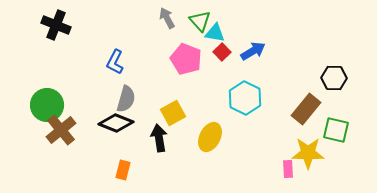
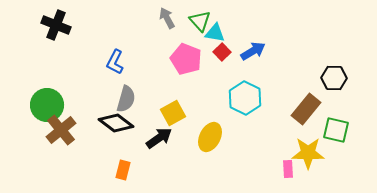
black diamond: rotated 16 degrees clockwise
black arrow: rotated 64 degrees clockwise
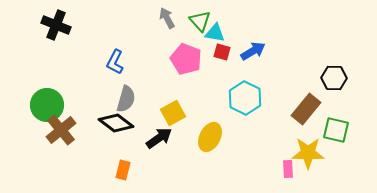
red square: rotated 30 degrees counterclockwise
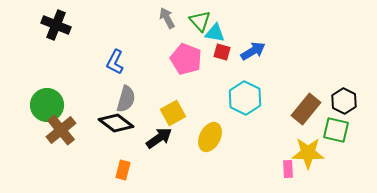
black hexagon: moved 10 px right, 23 px down; rotated 25 degrees clockwise
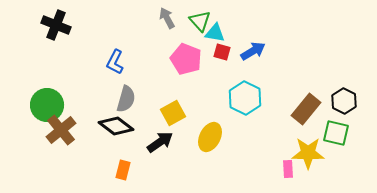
black diamond: moved 3 px down
green square: moved 3 px down
black arrow: moved 1 px right, 4 px down
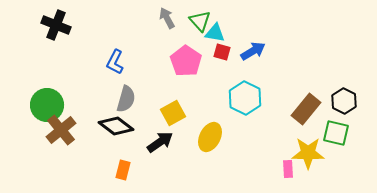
pink pentagon: moved 2 px down; rotated 12 degrees clockwise
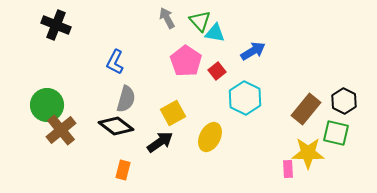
red square: moved 5 px left, 19 px down; rotated 36 degrees clockwise
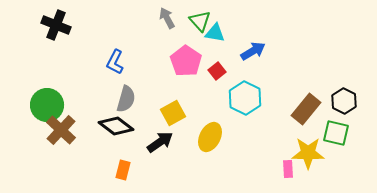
brown cross: rotated 8 degrees counterclockwise
